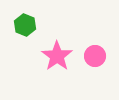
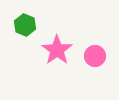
pink star: moved 6 px up
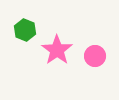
green hexagon: moved 5 px down
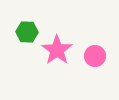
green hexagon: moved 2 px right, 2 px down; rotated 20 degrees counterclockwise
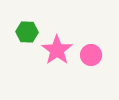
pink circle: moved 4 px left, 1 px up
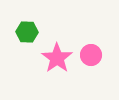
pink star: moved 8 px down
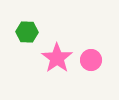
pink circle: moved 5 px down
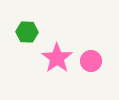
pink circle: moved 1 px down
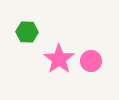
pink star: moved 2 px right, 1 px down
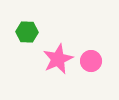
pink star: moved 1 px left; rotated 12 degrees clockwise
